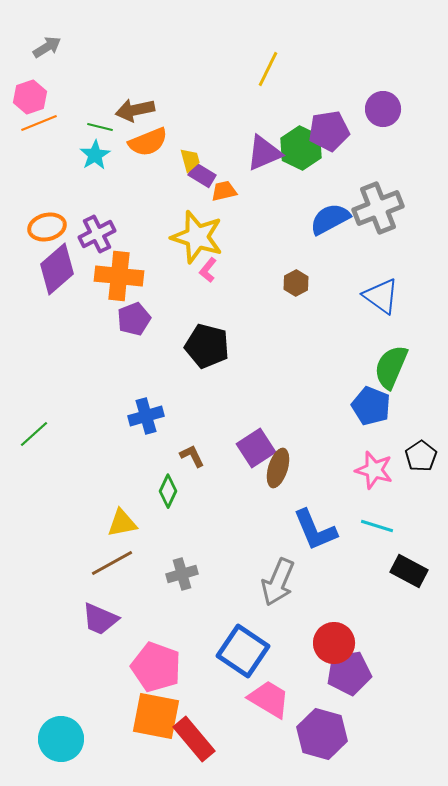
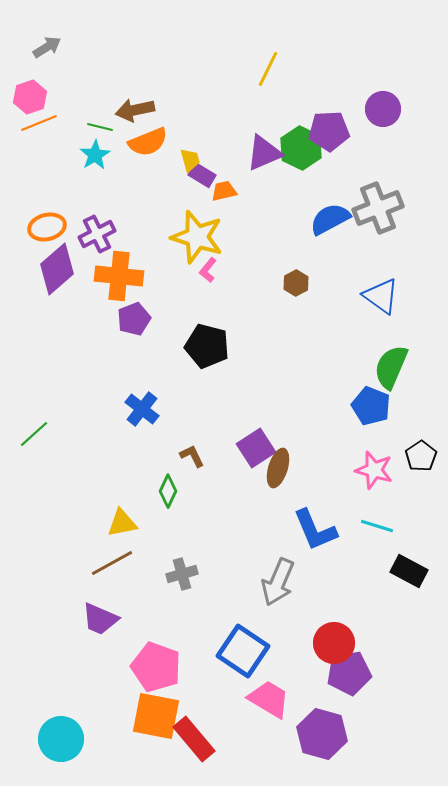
purple pentagon at (329, 131): rotated 6 degrees clockwise
blue cross at (146, 416): moved 4 px left, 7 px up; rotated 36 degrees counterclockwise
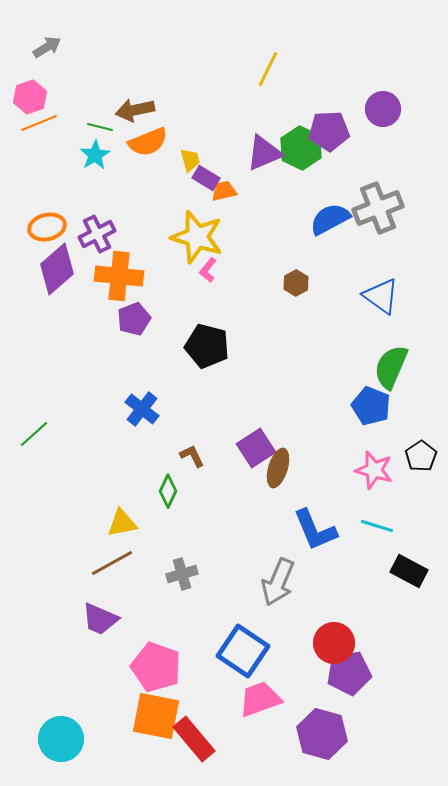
purple rectangle at (202, 175): moved 4 px right, 3 px down
pink trapezoid at (269, 699): moved 9 px left; rotated 51 degrees counterclockwise
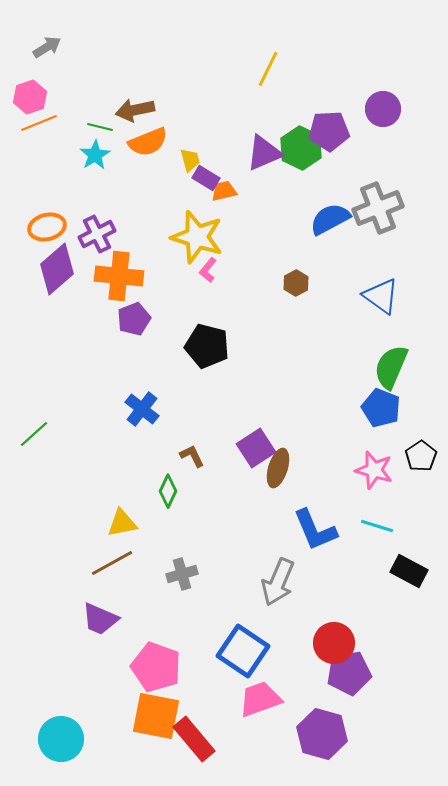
blue pentagon at (371, 406): moved 10 px right, 2 px down
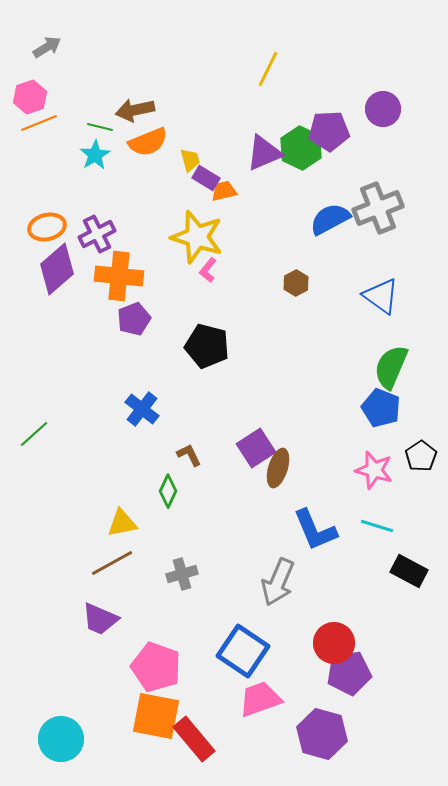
brown L-shape at (192, 456): moved 3 px left, 1 px up
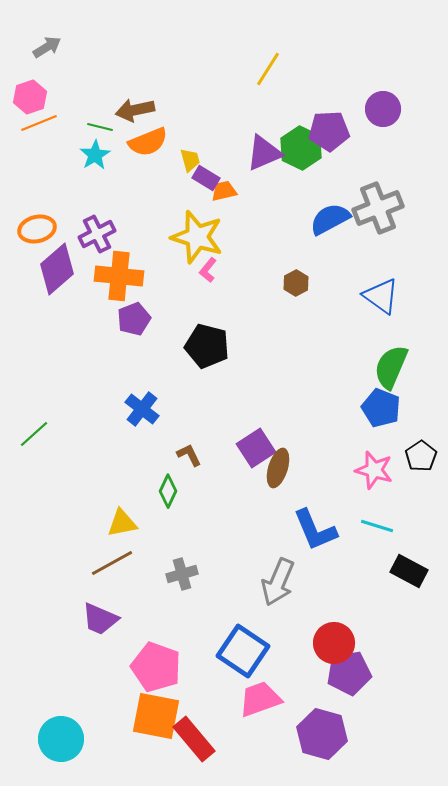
yellow line at (268, 69): rotated 6 degrees clockwise
orange ellipse at (47, 227): moved 10 px left, 2 px down
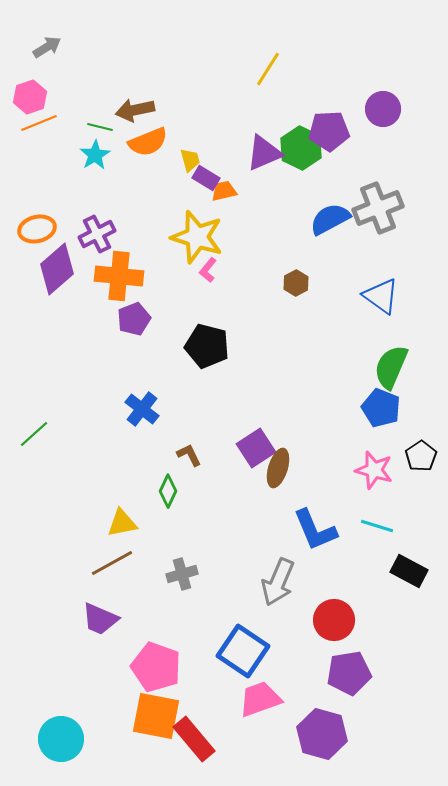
red circle at (334, 643): moved 23 px up
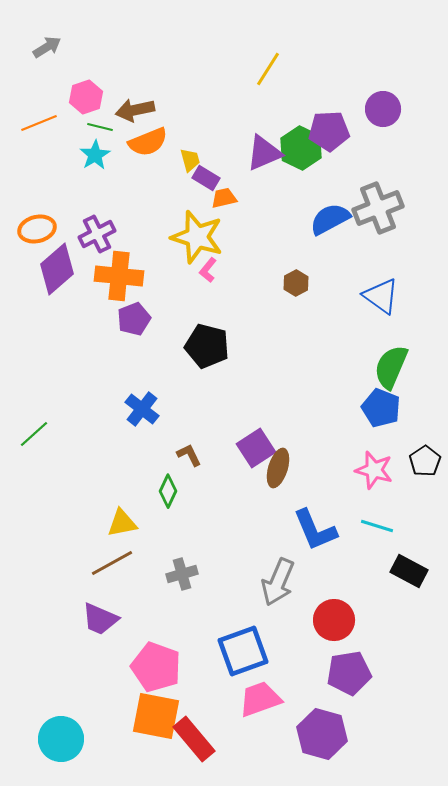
pink hexagon at (30, 97): moved 56 px right
orange trapezoid at (224, 191): moved 7 px down
black pentagon at (421, 456): moved 4 px right, 5 px down
blue square at (243, 651): rotated 36 degrees clockwise
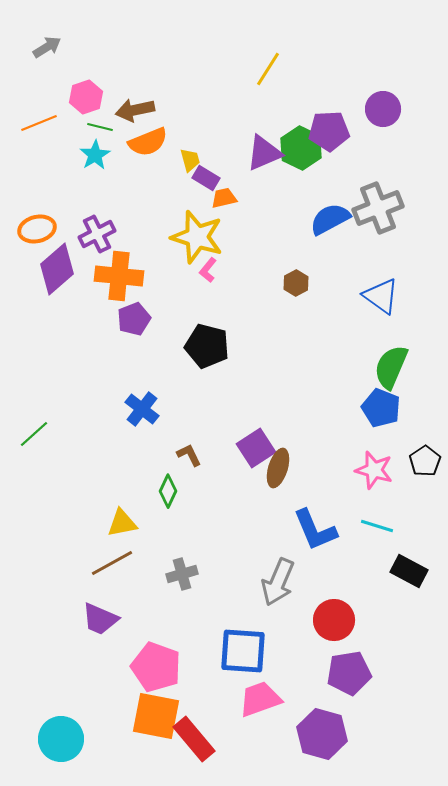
blue square at (243, 651): rotated 24 degrees clockwise
